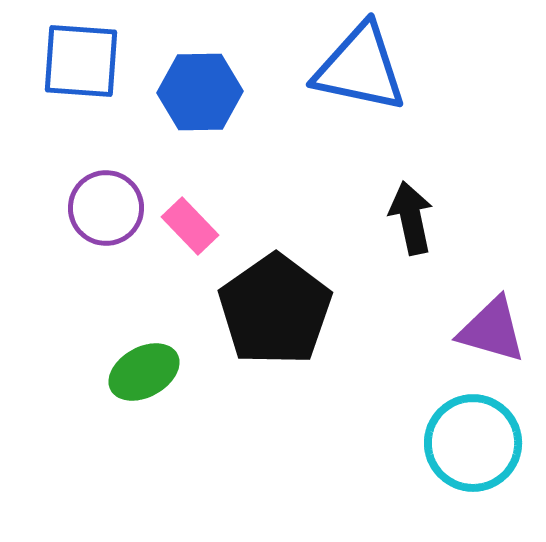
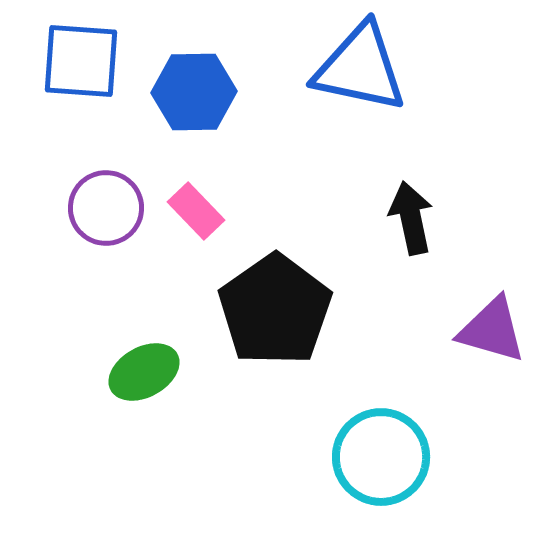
blue hexagon: moved 6 px left
pink rectangle: moved 6 px right, 15 px up
cyan circle: moved 92 px left, 14 px down
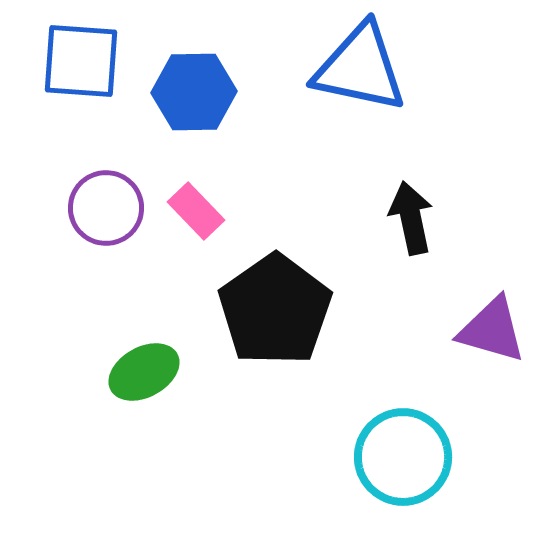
cyan circle: moved 22 px right
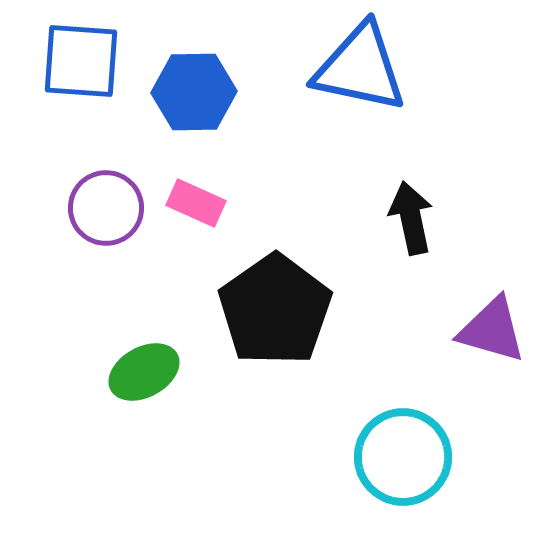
pink rectangle: moved 8 px up; rotated 22 degrees counterclockwise
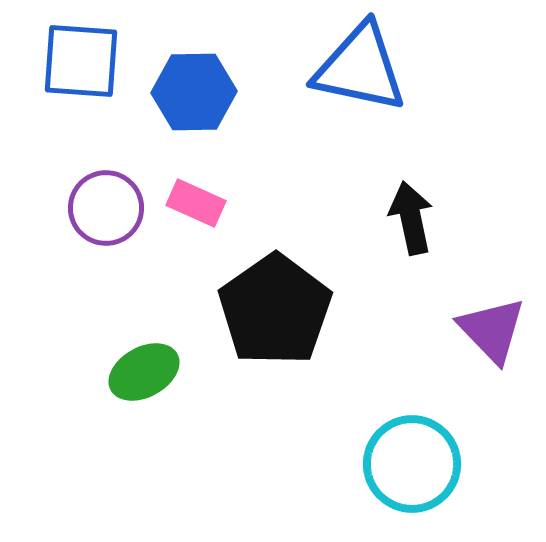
purple triangle: rotated 30 degrees clockwise
cyan circle: moved 9 px right, 7 px down
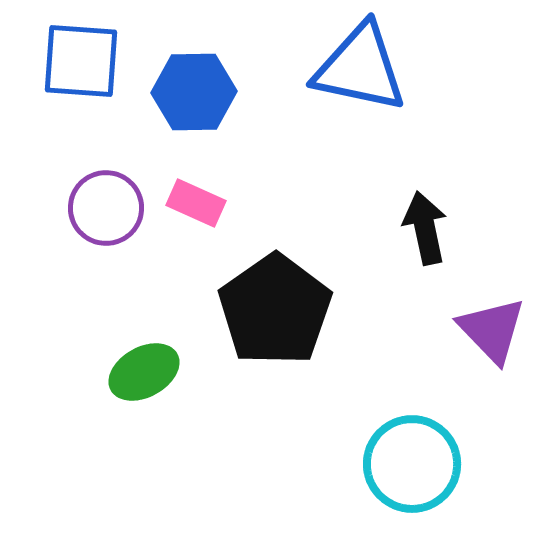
black arrow: moved 14 px right, 10 px down
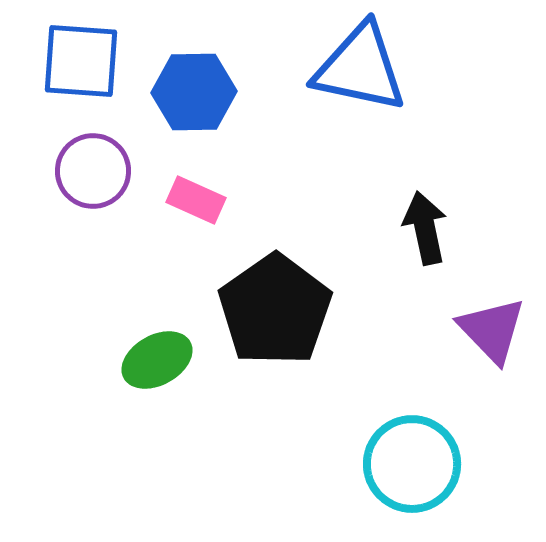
pink rectangle: moved 3 px up
purple circle: moved 13 px left, 37 px up
green ellipse: moved 13 px right, 12 px up
